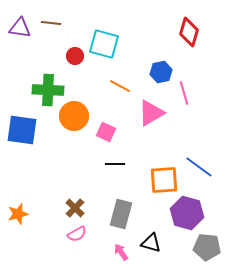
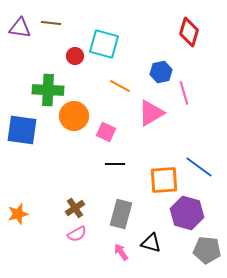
brown cross: rotated 12 degrees clockwise
gray pentagon: moved 3 px down
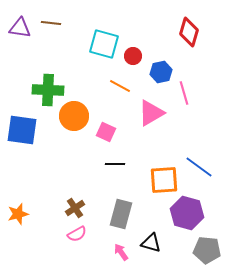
red circle: moved 58 px right
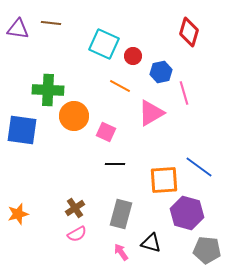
purple triangle: moved 2 px left, 1 px down
cyan square: rotated 8 degrees clockwise
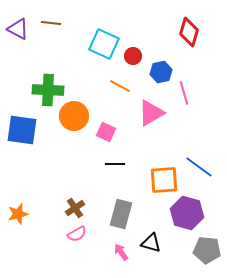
purple triangle: rotated 20 degrees clockwise
